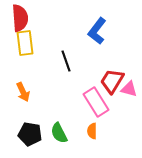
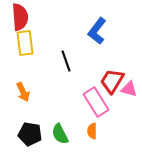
red semicircle: moved 1 px up
green semicircle: moved 1 px right, 1 px down
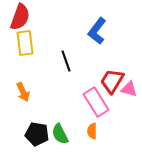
red semicircle: rotated 24 degrees clockwise
black pentagon: moved 7 px right
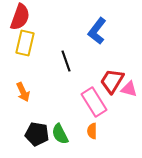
yellow rectangle: rotated 20 degrees clockwise
pink rectangle: moved 2 px left
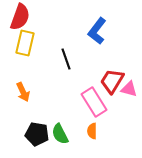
black line: moved 2 px up
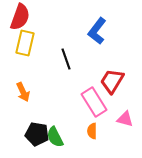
pink triangle: moved 4 px left, 30 px down
green semicircle: moved 5 px left, 3 px down
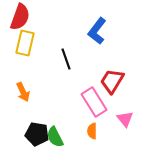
pink triangle: rotated 36 degrees clockwise
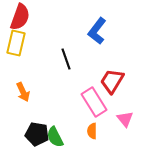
yellow rectangle: moved 9 px left
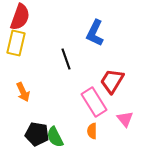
blue L-shape: moved 2 px left, 2 px down; rotated 12 degrees counterclockwise
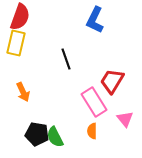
blue L-shape: moved 13 px up
